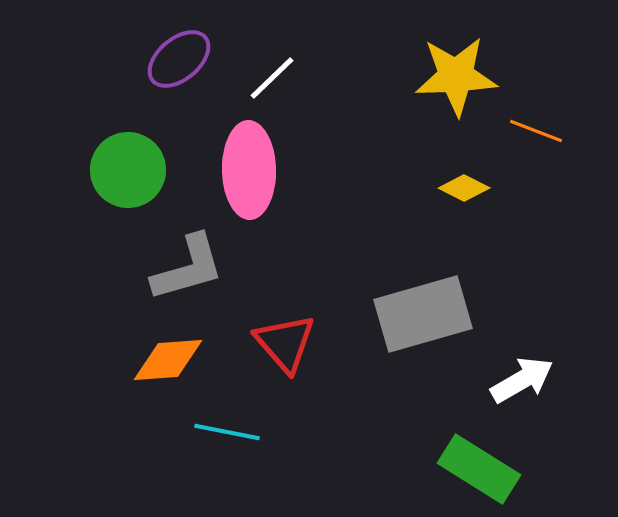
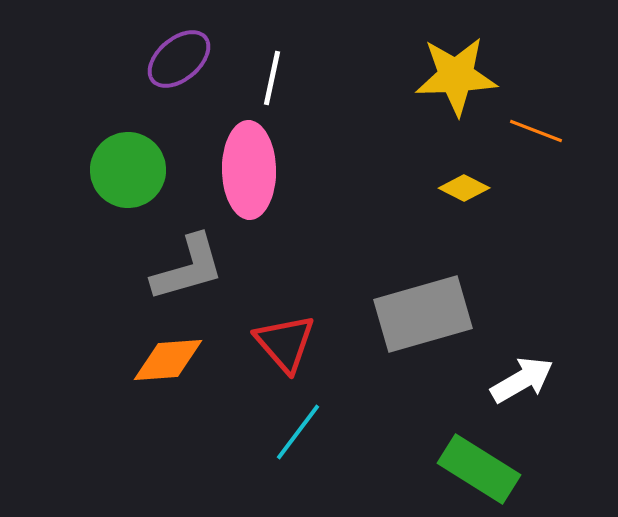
white line: rotated 34 degrees counterclockwise
cyan line: moved 71 px right; rotated 64 degrees counterclockwise
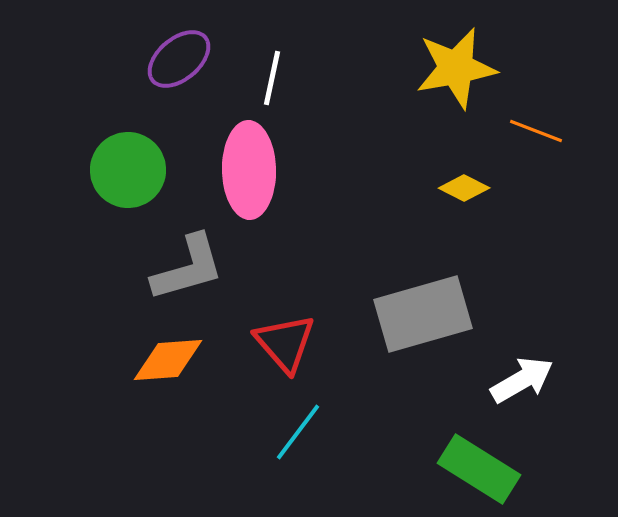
yellow star: moved 8 px up; rotated 8 degrees counterclockwise
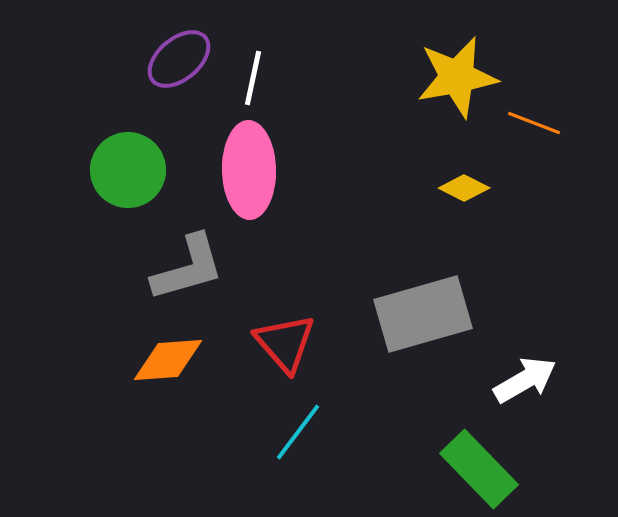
yellow star: moved 1 px right, 9 px down
white line: moved 19 px left
orange line: moved 2 px left, 8 px up
white arrow: moved 3 px right
green rectangle: rotated 14 degrees clockwise
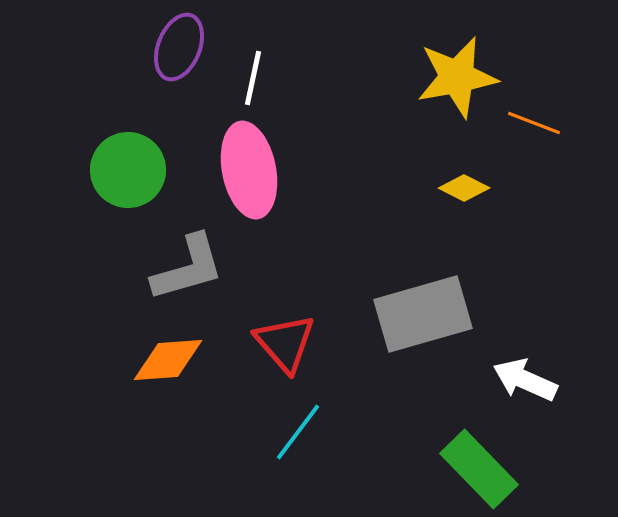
purple ellipse: moved 12 px up; rotated 28 degrees counterclockwise
pink ellipse: rotated 10 degrees counterclockwise
white arrow: rotated 126 degrees counterclockwise
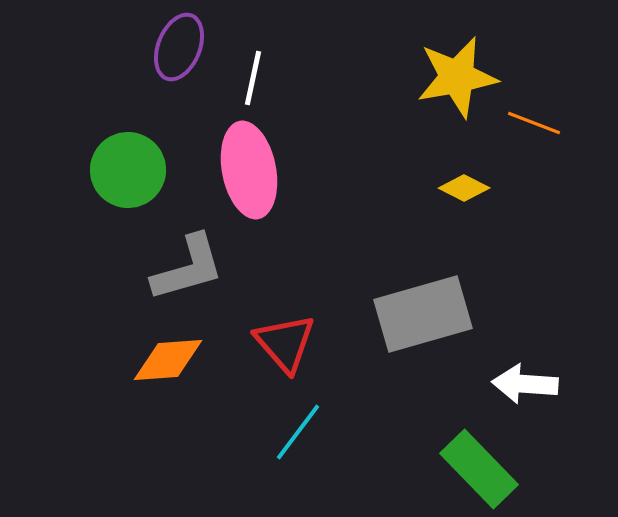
white arrow: moved 4 px down; rotated 20 degrees counterclockwise
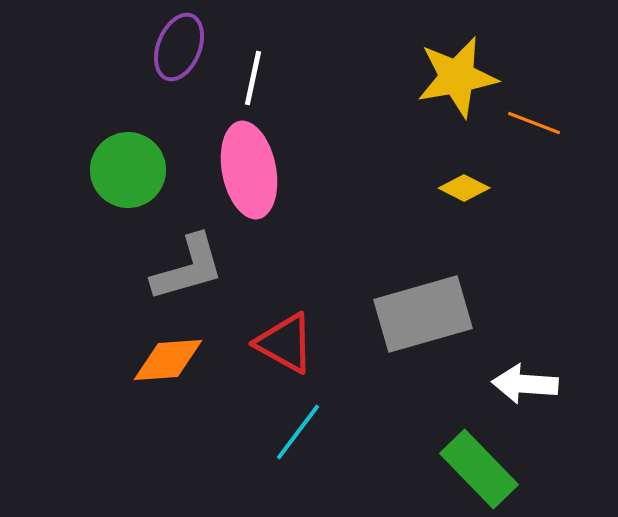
red triangle: rotated 20 degrees counterclockwise
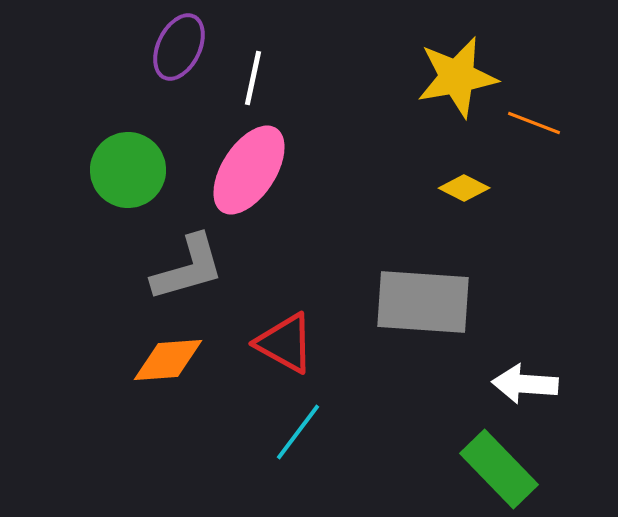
purple ellipse: rotated 4 degrees clockwise
pink ellipse: rotated 44 degrees clockwise
gray rectangle: moved 12 px up; rotated 20 degrees clockwise
green rectangle: moved 20 px right
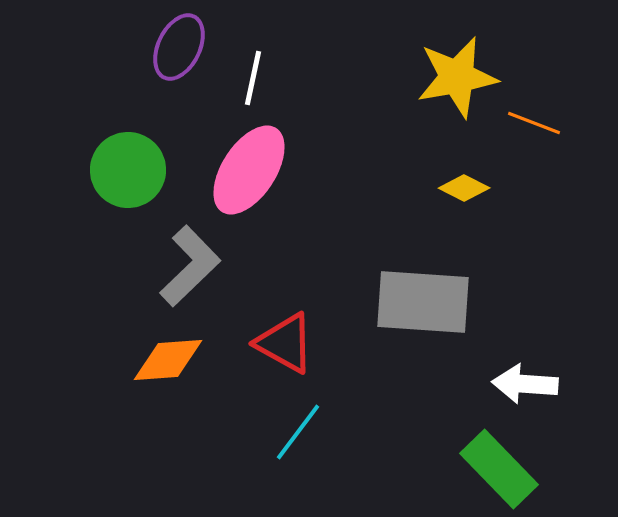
gray L-shape: moved 2 px right, 2 px up; rotated 28 degrees counterclockwise
